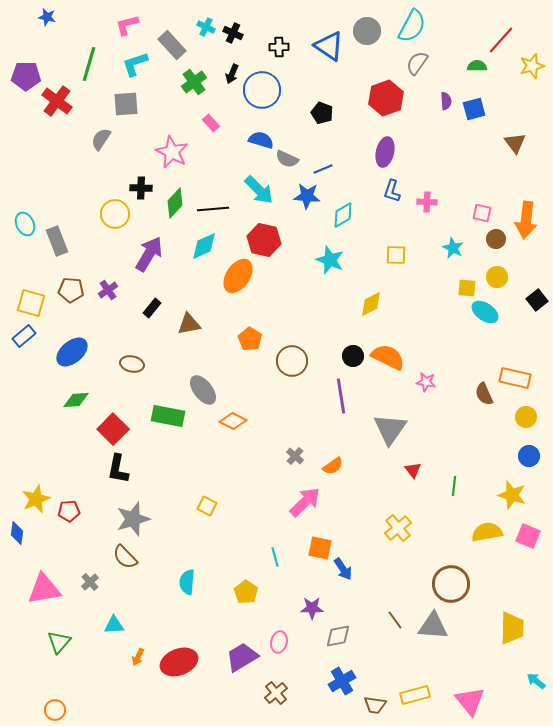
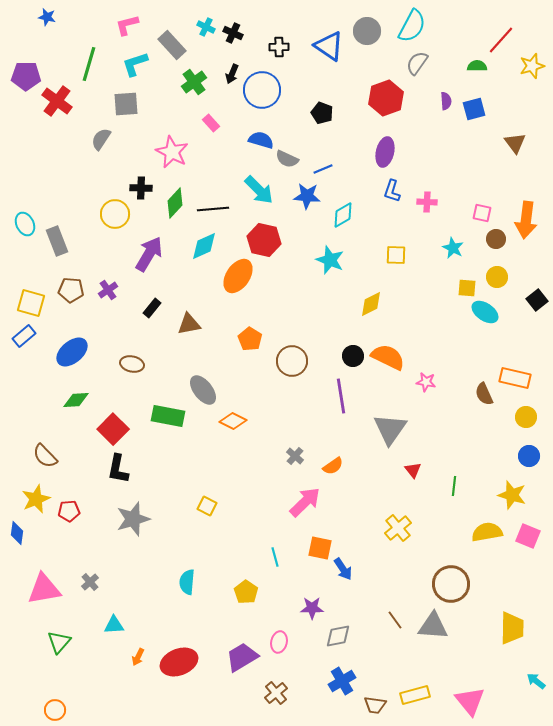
brown semicircle at (125, 557): moved 80 px left, 101 px up
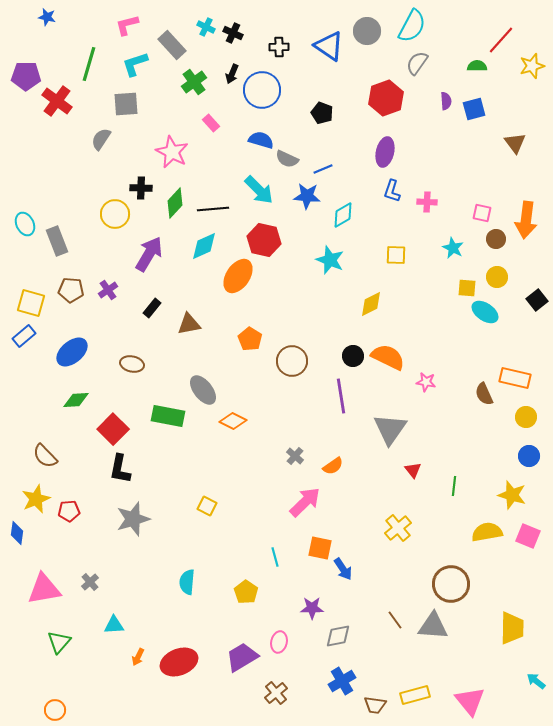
black L-shape at (118, 469): moved 2 px right
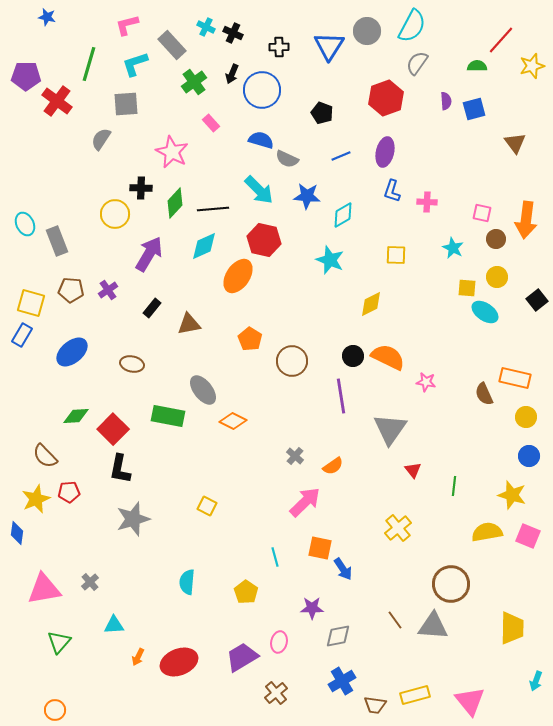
blue triangle at (329, 46): rotated 28 degrees clockwise
blue line at (323, 169): moved 18 px right, 13 px up
blue rectangle at (24, 336): moved 2 px left, 1 px up; rotated 20 degrees counterclockwise
green diamond at (76, 400): moved 16 px down
red pentagon at (69, 511): moved 19 px up
cyan arrow at (536, 681): rotated 108 degrees counterclockwise
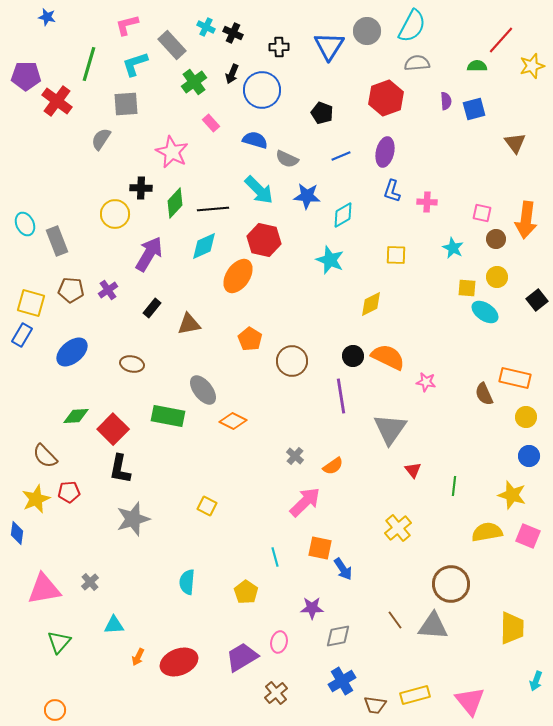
gray semicircle at (417, 63): rotated 50 degrees clockwise
blue semicircle at (261, 140): moved 6 px left
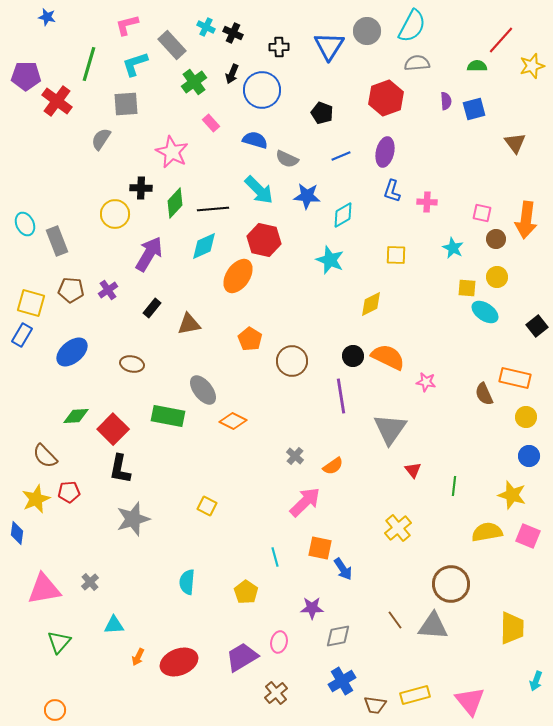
black square at (537, 300): moved 26 px down
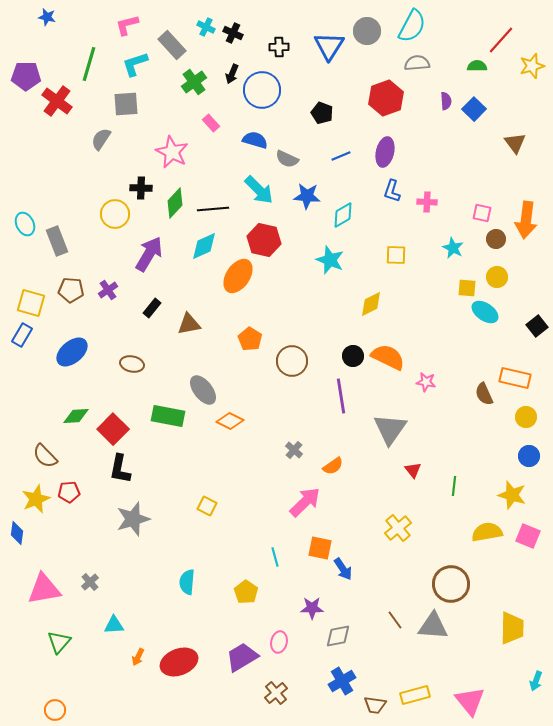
blue square at (474, 109): rotated 30 degrees counterclockwise
orange diamond at (233, 421): moved 3 px left
gray cross at (295, 456): moved 1 px left, 6 px up
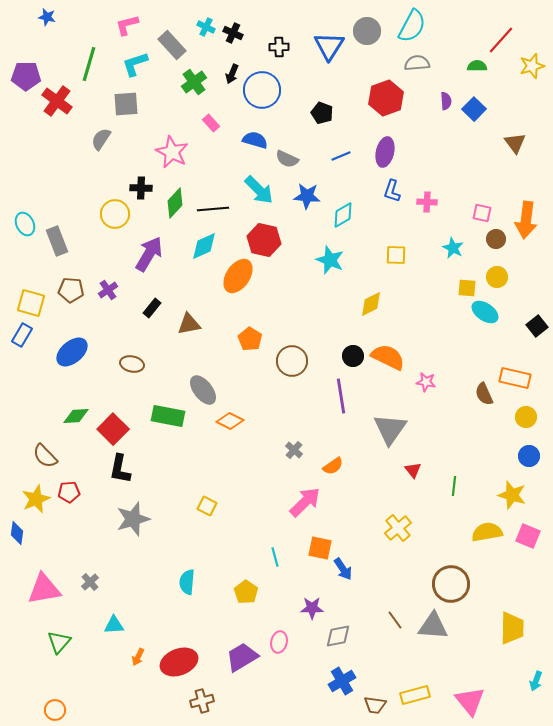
brown cross at (276, 693): moved 74 px left, 8 px down; rotated 25 degrees clockwise
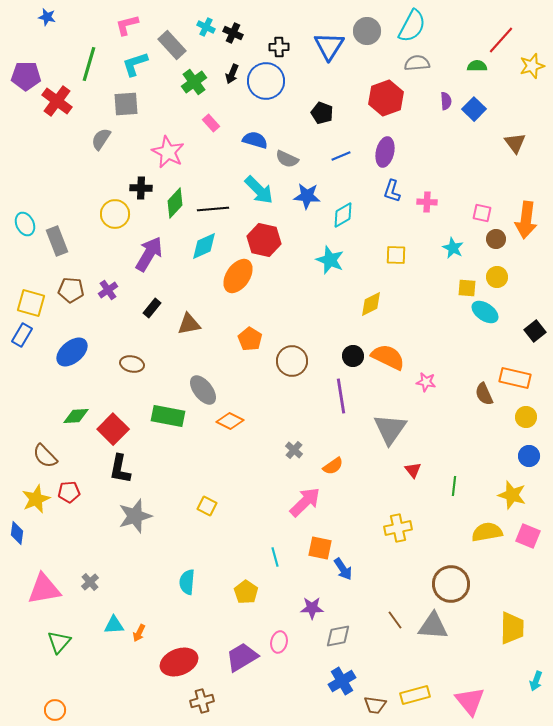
blue circle at (262, 90): moved 4 px right, 9 px up
pink star at (172, 152): moved 4 px left
black square at (537, 326): moved 2 px left, 5 px down
gray star at (133, 519): moved 2 px right, 3 px up
yellow cross at (398, 528): rotated 28 degrees clockwise
orange arrow at (138, 657): moved 1 px right, 24 px up
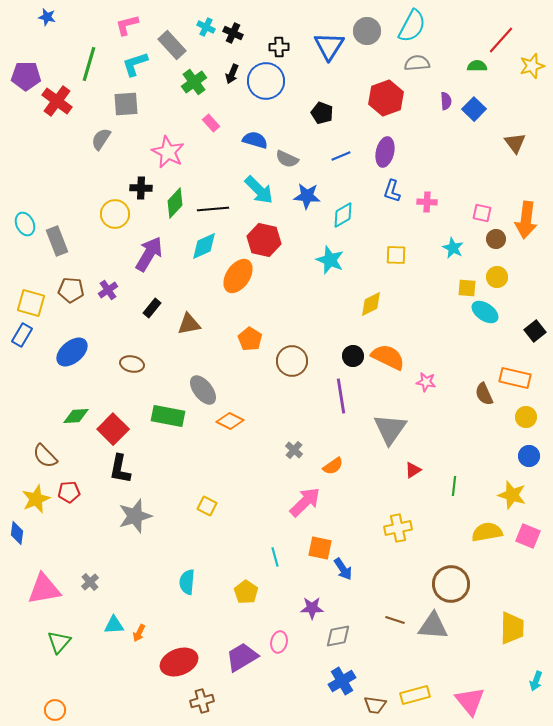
red triangle at (413, 470): rotated 36 degrees clockwise
brown line at (395, 620): rotated 36 degrees counterclockwise
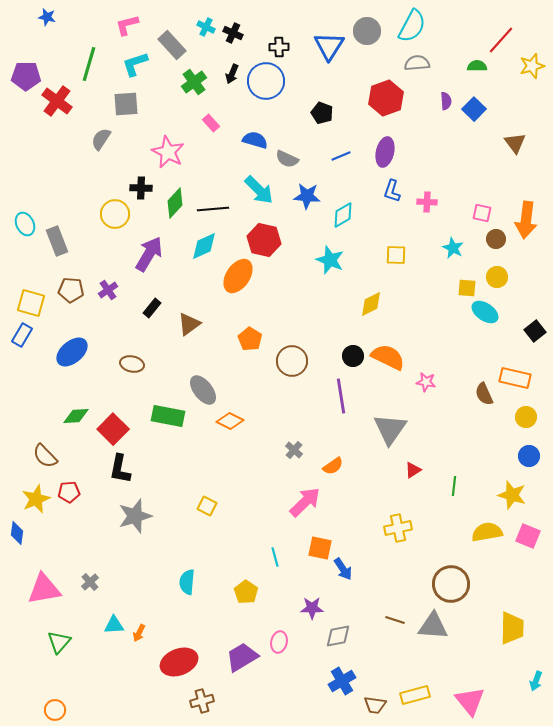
brown triangle at (189, 324): rotated 25 degrees counterclockwise
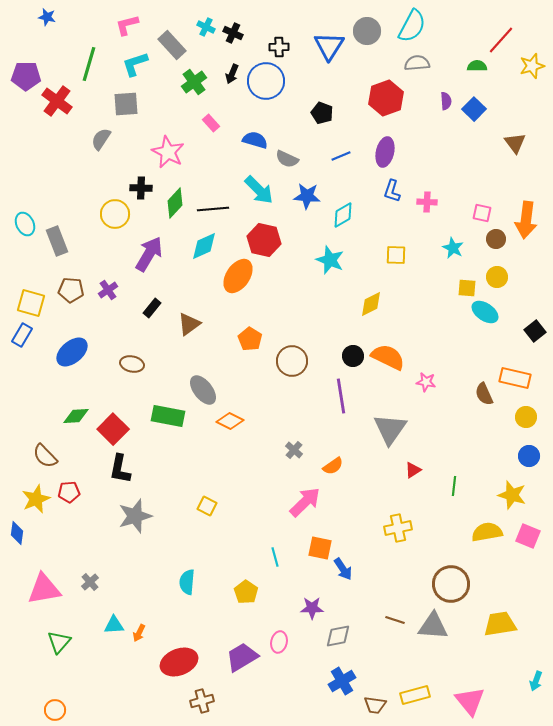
yellow trapezoid at (512, 628): moved 12 px left, 4 px up; rotated 100 degrees counterclockwise
